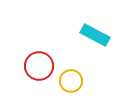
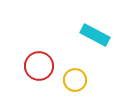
yellow circle: moved 4 px right, 1 px up
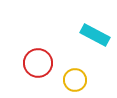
red circle: moved 1 px left, 3 px up
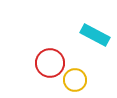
red circle: moved 12 px right
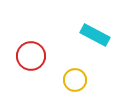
red circle: moved 19 px left, 7 px up
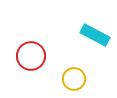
yellow circle: moved 1 px left, 1 px up
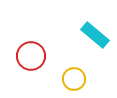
cyan rectangle: rotated 12 degrees clockwise
